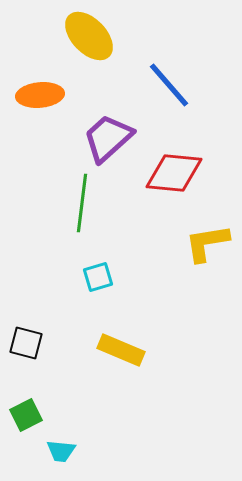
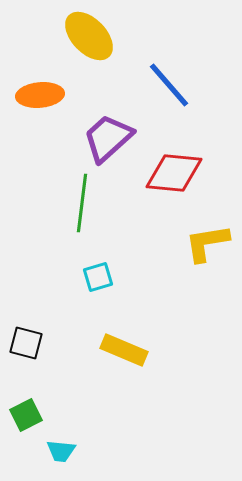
yellow rectangle: moved 3 px right
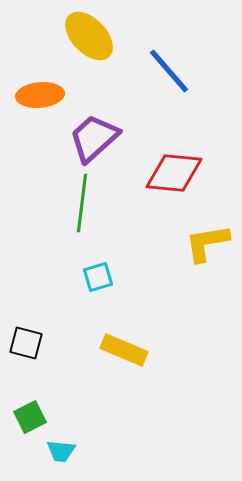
blue line: moved 14 px up
purple trapezoid: moved 14 px left
green square: moved 4 px right, 2 px down
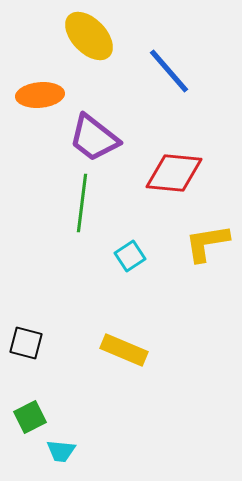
purple trapezoid: rotated 100 degrees counterclockwise
cyan square: moved 32 px right, 21 px up; rotated 16 degrees counterclockwise
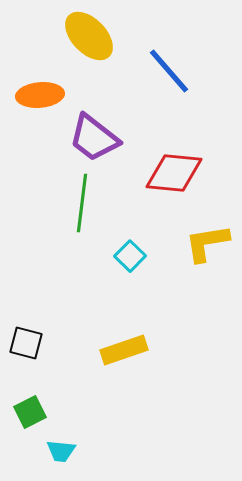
cyan square: rotated 12 degrees counterclockwise
yellow rectangle: rotated 42 degrees counterclockwise
green square: moved 5 px up
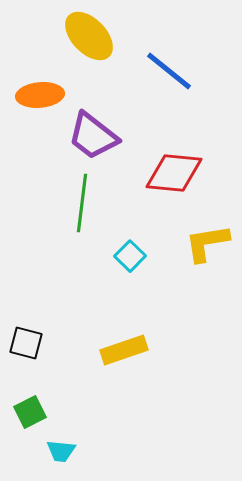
blue line: rotated 10 degrees counterclockwise
purple trapezoid: moved 1 px left, 2 px up
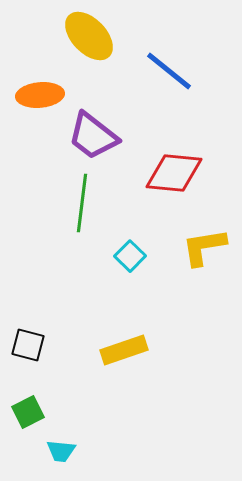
yellow L-shape: moved 3 px left, 4 px down
black square: moved 2 px right, 2 px down
green square: moved 2 px left
